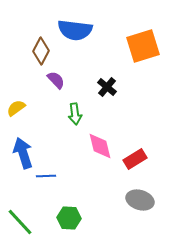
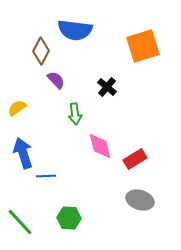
yellow semicircle: moved 1 px right
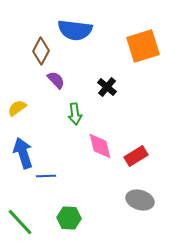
red rectangle: moved 1 px right, 3 px up
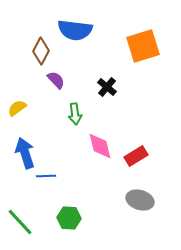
blue arrow: moved 2 px right
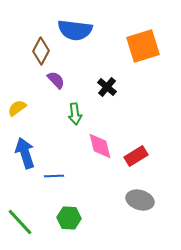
blue line: moved 8 px right
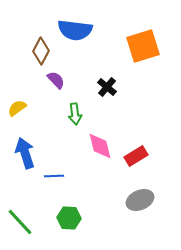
gray ellipse: rotated 40 degrees counterclockwise
